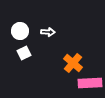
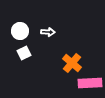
orange cross: moved 1 px left
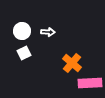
white circle: moved 2 px right
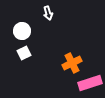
white arrow: moved 19 px up; rotated 72 degrees clockwise
orange cross: rotated 24 degrees clockwise
pink rectangle: rotated 15 degrees counterclockwise
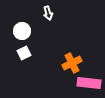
pink rectangle: moved 1 px left; rotated 25 degrees clockwise
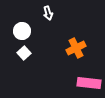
white square: rotated 16 degrees counterclockwise
orange cross: moved 4 px right, 15 px up
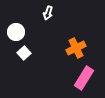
white arrow: rotated 32 degrees clockwise
white circle: moved 6 px left, 1 px down
pink rectangle: moved 5 px left, 5 px up; rotated 65 degrees counterclockwise
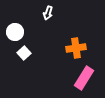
white circle: moved 1 px left
orange cross: rotated 18 degrees clockwise
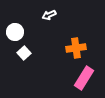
white arrow: moved 1 px right, 2 px down; rotated 48 degrees clockwise
